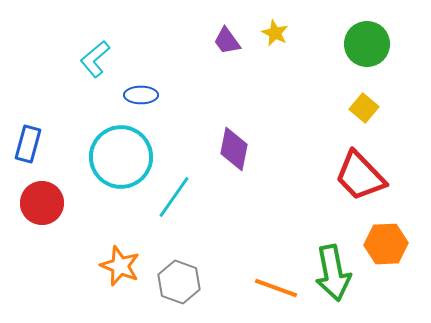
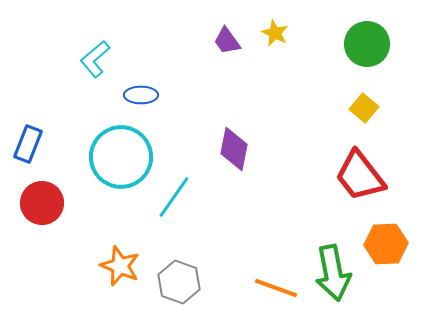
blue rectangle: rotated 6 degrees clockwise
red trapezoid: rotated 6 degrees clockwise
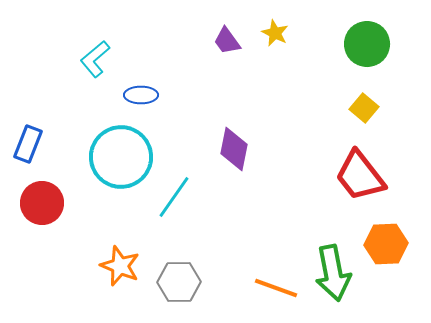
gray hexagon: rotated 21 degrees counterclockwise
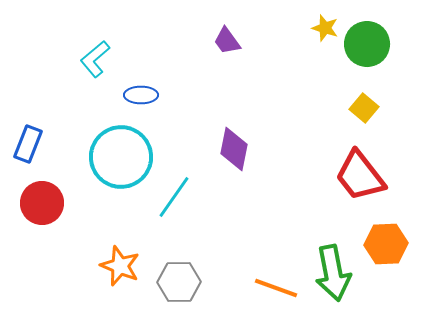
yellow star: moved 50 px right, 5 px up; rotated 8 degrees counterclockwise
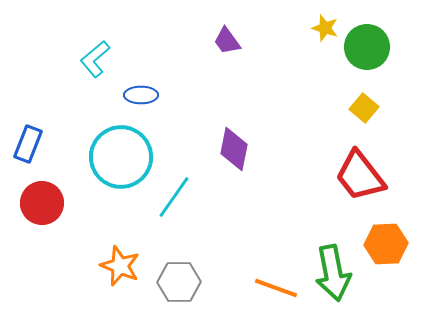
green circle: moved 3 px down
